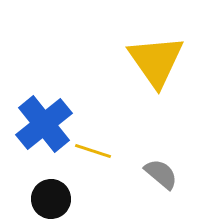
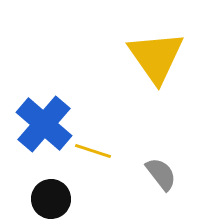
yellow triangle: moved 4 px up
blue cross: rotated 10 degrees counterclockwise
gray semicircle: rotated 12 degrees clockwise
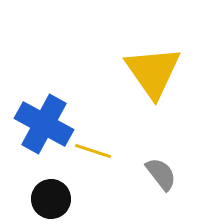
yellow triangle: moved 3 px left, 15 px down
blue cross: rotated 12 degrees counterclockwise
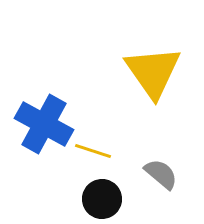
gray semicircle: rotated 12 degrees counterclockwise
black circle: moved 51 px right
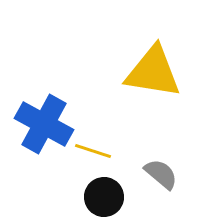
yellow triangle: rotated 46 degrees counterclockwise
black circle: moved 2 px right, 2 px up
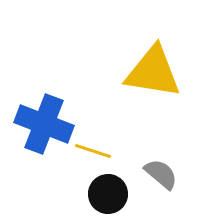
blue cross: rotated 8 degrees counterclockwise
black circle: moved 4 px right, 3 px up
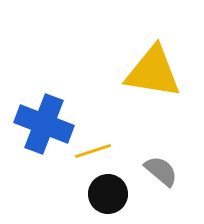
yellow line: rotated 36 degrees counterclockwise
gray semicircle: moved 3 px up
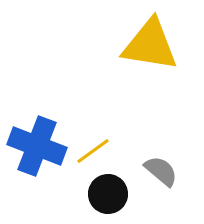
yellow triangle: moved 3 px left, 27 px up
blue cross: moved 7 px left, 22 px down
yellow line: rotated 18 degrees counterclockwise
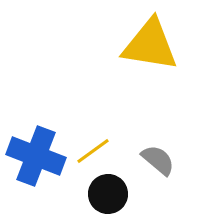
blue cross: moved 1 px left, 10 px down
gray semicircle: moved 3 px left, 11 px up
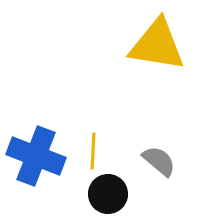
yellow triangle: moved 7 px right
yellow line: rotated 51 degrees counterclockwise
gray semicircle: moved 1 px right, 1 px down
